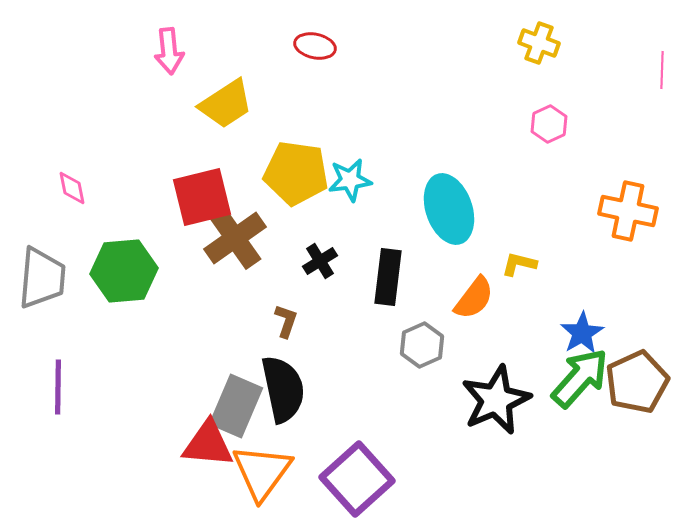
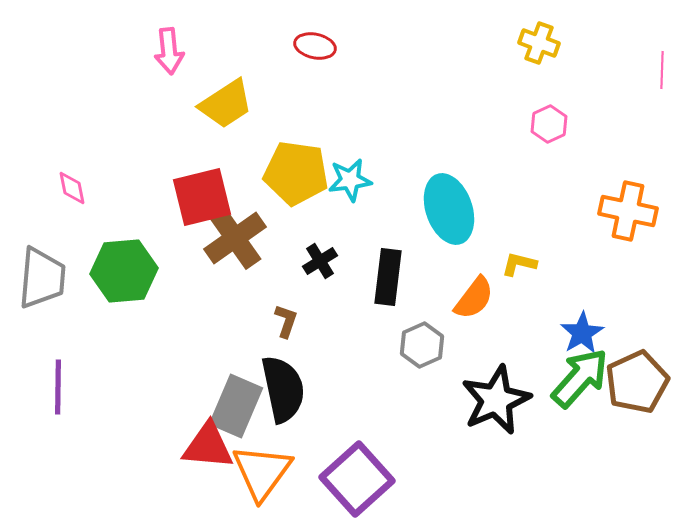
red triangle: moved 2 px down
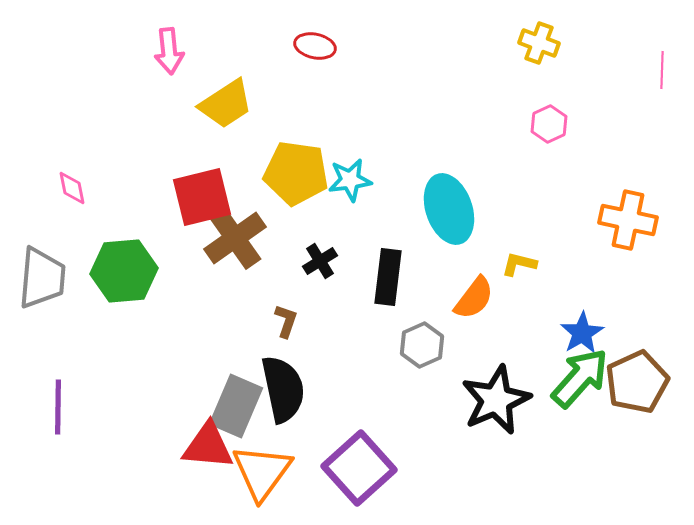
orange cross: moved 9 px down
purple line: moved 20 px down
purple square: moved 2 px right, 11 px up
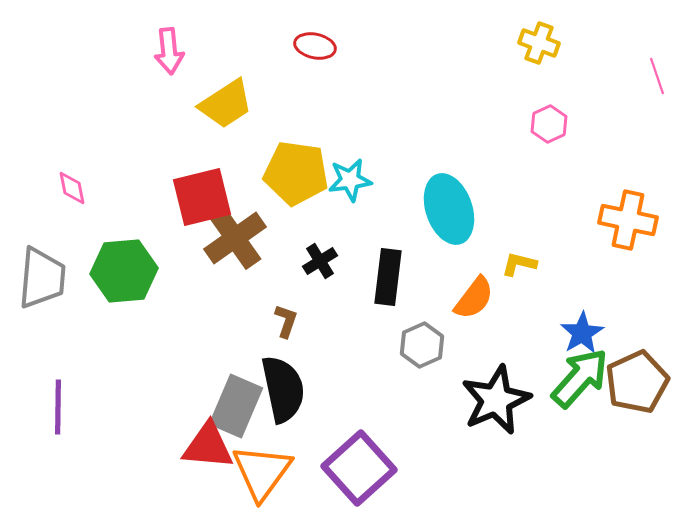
pink line: moved 5 px left, 6 px down; rotated 21 degrees counterclockwise
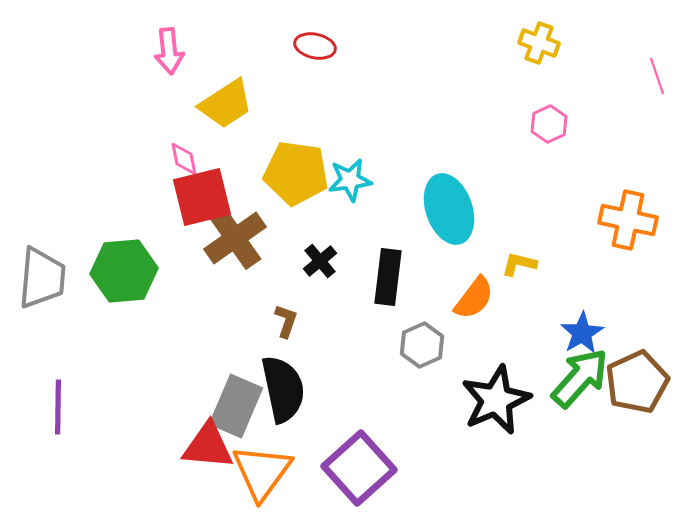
pink diamond: moved 112 px right, 29 px up
black cross: rotated 8 degrees counterclockwise
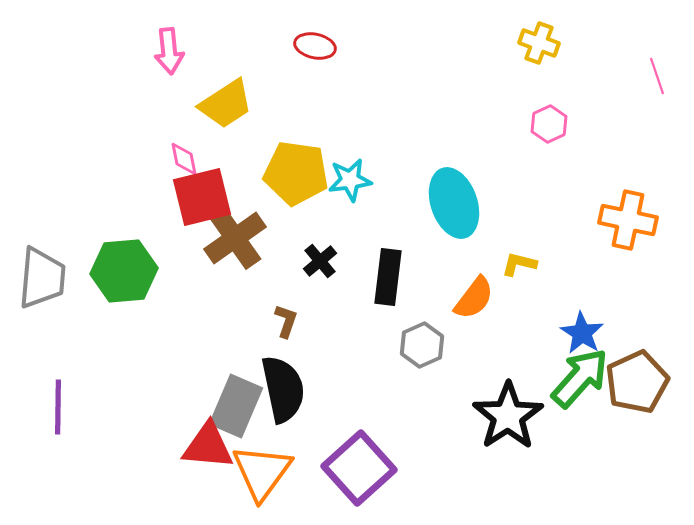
cyan ellipse: moved 5 px right, 6 px up
blue star: rotated 9 degrees counterclockwise
black star: moved 12 px right, 16 px down; rotated 10 degrees counterclockwise
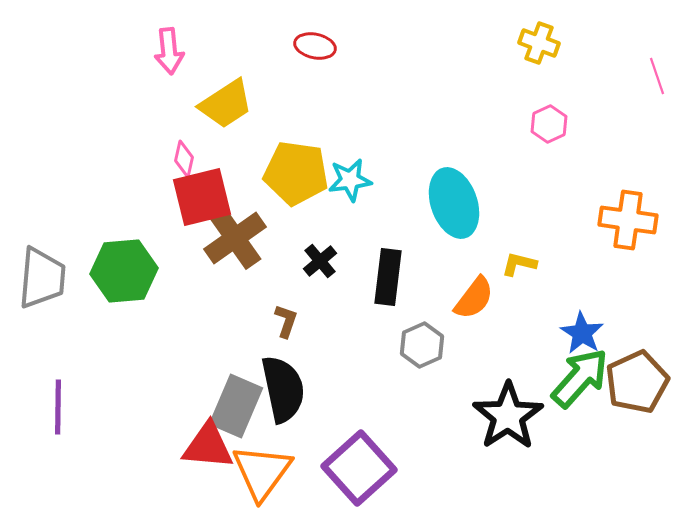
pink diamond: rotated 24 degrees clockwise
orange cross: rotated 4 degrees counterclockwise
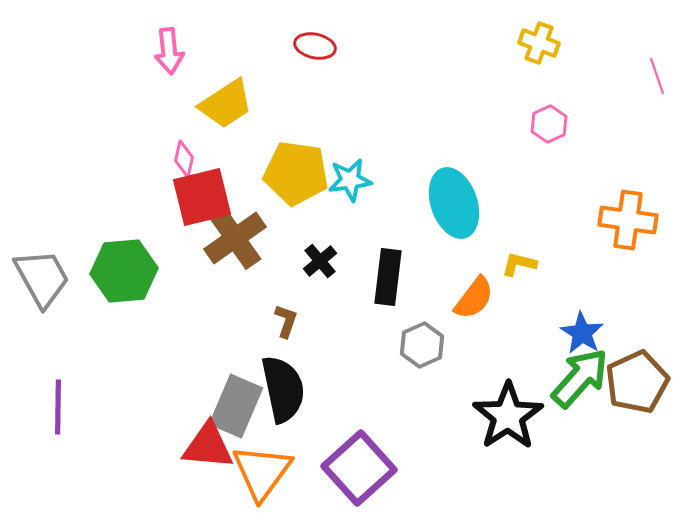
gray trapezoid: rotated 34 degrees counterclockwise
